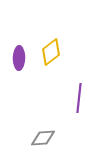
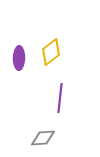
purple line: moved 19 px left
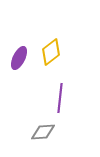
purple ellipse: rotated 25 degrees clockwise
gray diamond: moved 6 px up
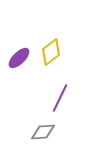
purple ellipse: rotated 20 degrees clockwise
purple line: rotated 20 degrees clockwise
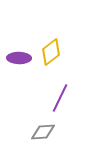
purple ellipse: rotated 45 degrees clockwise
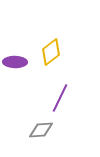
purple ellipse: moved 4 px left, 4 px down
gray diamond: moved 2 px left, 2 px up
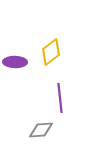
purple line: rotated 32 degrees counterclockwise
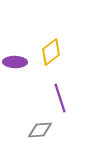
purple line: rotated 12 degrees counterclockwise
gray diamond: moved 1 px left
